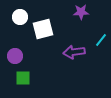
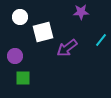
white square: moved 3 px down
purple arrow: moved 7 px left, 4 px up; rotated 30 degrees counterclockwise
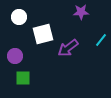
white circle: moved 1 px left
white square: moved 2 px down
purple arrow: moved 1 px right
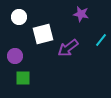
purple star: moved 2 px down; rotated 14 degrees clockwise
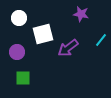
white circle: moved 1 px down
purple circle: moved 2 px right, 4 px up
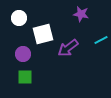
cyan line: rotated 24 degrees clockwise
purple circle: moved 6 px right, 2 px down
green square: moved 2 px right, 1 px up
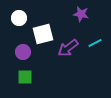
cyan line: moved 6 px left, 3 px down
purple circle: moved 2 px up
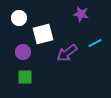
purple arrow: moved 1 px left, 5 px down
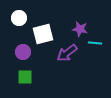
purple star: moved 1 px left, 15 px down
cyan line: rotated 32 degrees clockwise
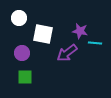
purple star: moved 2 px down
white square: rotated 25 degrees clockwise
purple circle: moved 1 px left, 1 px down
